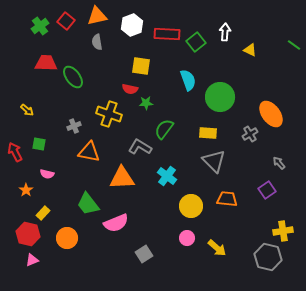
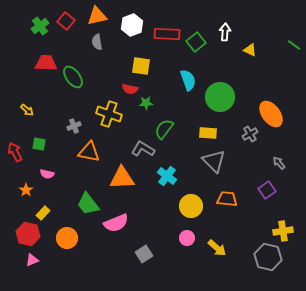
gray L-shape at (140, 147): moved 3 px right, 2 px down
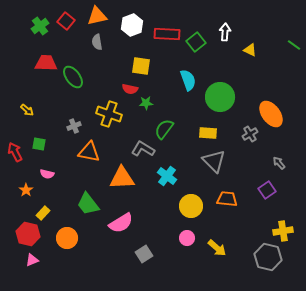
pink semicircle at (116, 223): moved 5 px right; rotated 10 degrees counterclockwise
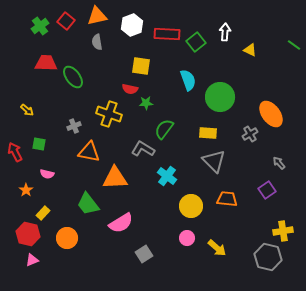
orange triangle at (122, 178): moved 7 px left
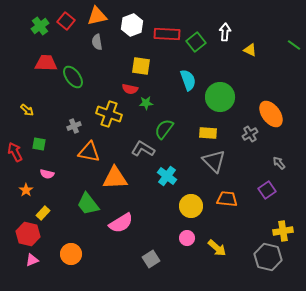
orange circle at (67, 238): moved 4 px right, 16 px down
gray square at (144, 254): moved 7 px right, 5 px down
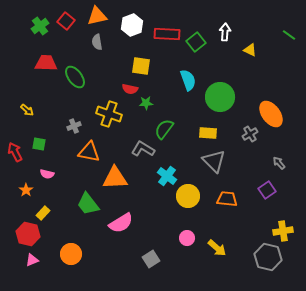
green line at (294, 45): moved 5 px left, 10 px up
green ellipse at (73, 77): moved 2 px right
yellow circle at (191, 206): moved 3 px left, 10 px up
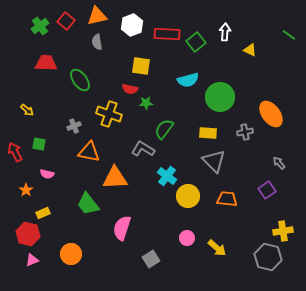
green ellipse at (75, 77): moved 5 px right, 3 px down
cyan semicircle at (188, 80): rotated 95 degrees clockwise
gray cross at (250, 134): moved 5 px left, 2 px up; rotated 21 degrees clockwise
yellow rectangle at (43, 213): rotated 24 degrees clockwise
pink semicircle at (121, 223): moved 1 px right, 5 px down; rotated 140 degrees clockwise
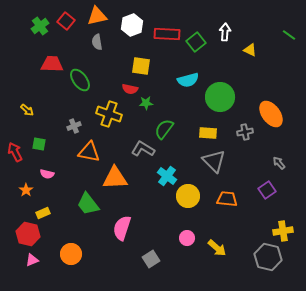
red trapezoid at (46, 63): moved 6 px right, 1 px down
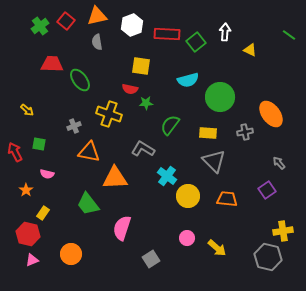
green semicircle at (164, 129): moved 6 px right, 4 px up
yellow rectangle at (43, 213): rotated 32 degrees counterclockwise
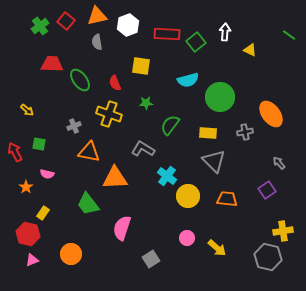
white hexagon at (132, 25): moved 4 px left
red semicircle at (130, 89): moved 15 px left, 6 px up; rotated 56 degrees clockwise
orange star at (26, 190): moved 3 px up
